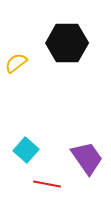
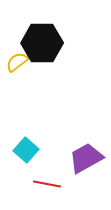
black hexagon: moved 25 px left
yellow semicircle: moved 1 px right, 1 px up
purple trapezoid: moved 1 px left; rotated 84 degrees counterclockwise
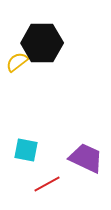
cyan square: rotated 30 degrees counterclockwise
purple trapezoid: rotated 54 degrees clockwise
red line: rotated 40 degrees counterclockwise
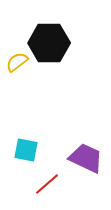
black hexagon: moved 7 px right
red line: rotated 12 degrees counterclockwise
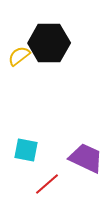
yellow semicircle: moved 2 px right, 6 px up
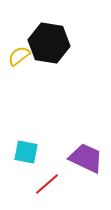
black hexagon: rotated 9 degrees clockwise
cyan square: moved 2 px down
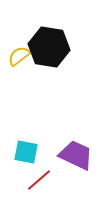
black hexagon: moved 4 px down
purple trapezoid: moved 10 px left, 3 px up
red line: moved 8 px left, 4 px up
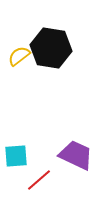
black hexagon: moved 2 px right, 1 px down
cyan square: moved 10 px left, 4 px down; rotated 15 degrees counterclockwise
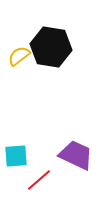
black hexagon: moved 1 px up
